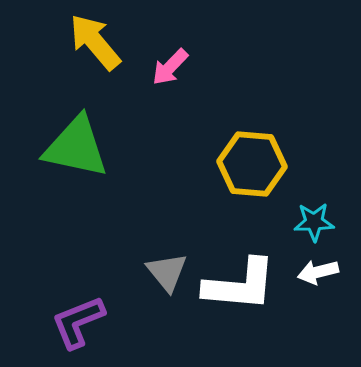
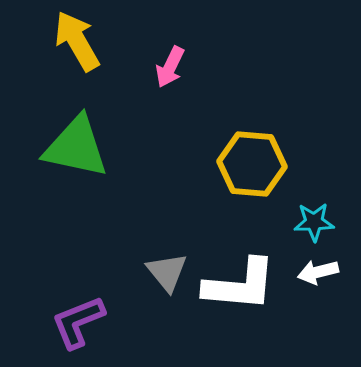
yellow arrow: moved 18 px left, 1 px up; rotated 10 degrees clockwise
pink arrow: rotated 18 degrees counterclockwise
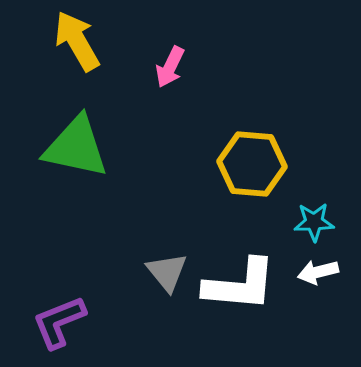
purple L-shape: moved 19 px left
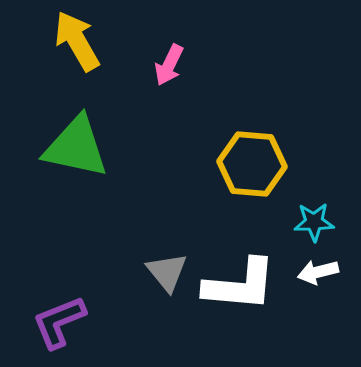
pink arrow: moved 1 px left, 2 px up
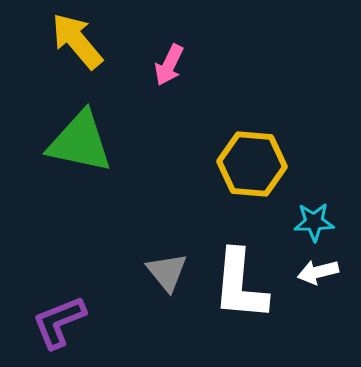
yellow arrow: rotated 10 degrees counterclockwise
green triangle: moved 4 px right, 5 px up
white L-shape: rotated 90 degrees clockwise
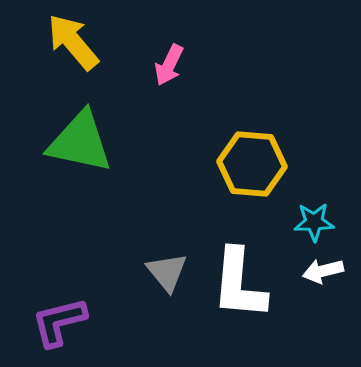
yellow arrow: moved 4 px left, 1 px down
white arrow: moved 5 px right, 1 px up
white L-shape: moved 1 px left, 1 px up
purple L-shape: rotated 8 degrees clockwise
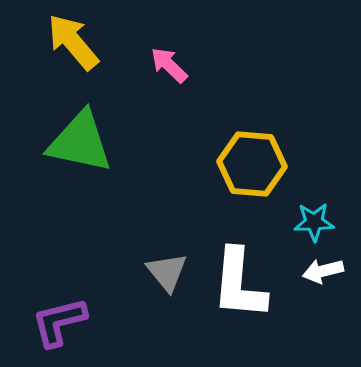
pink arrow: rotated 108 degrees clockwise
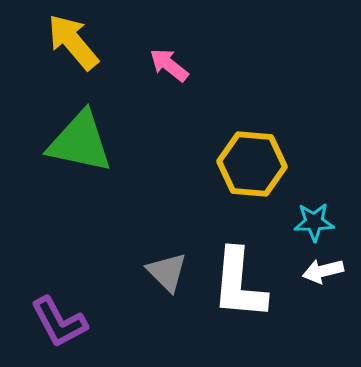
pink arrow: rotated 6 degrees counterclockwise
gray triangle: rotated 6 degrees counterclockwise
purple L-shape: rotated 104 degrees counterclockwise
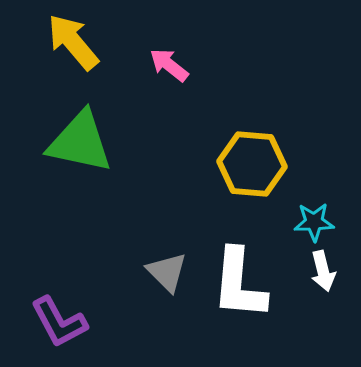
white arrow: rotated 90 degrees counterclockwise
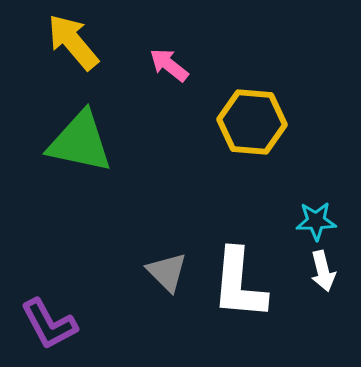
yellow hexagon: moved 42 px up
cyan star: moved 2 px right, 1 px up
purple L-shape: moved 10 px left, 2 px down
